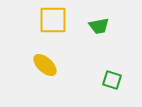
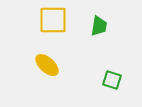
green trapezoid: rotated 70 degrees counterclockwise
yellow ellipse: moved 2 px right
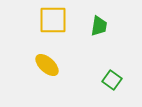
green square: rotated 18 degrees clockwise
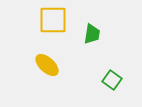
green trapezoid: moved 7 px left, 8 px down
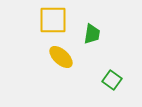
yellow ellipse: moved 14 px right, 8 px up
